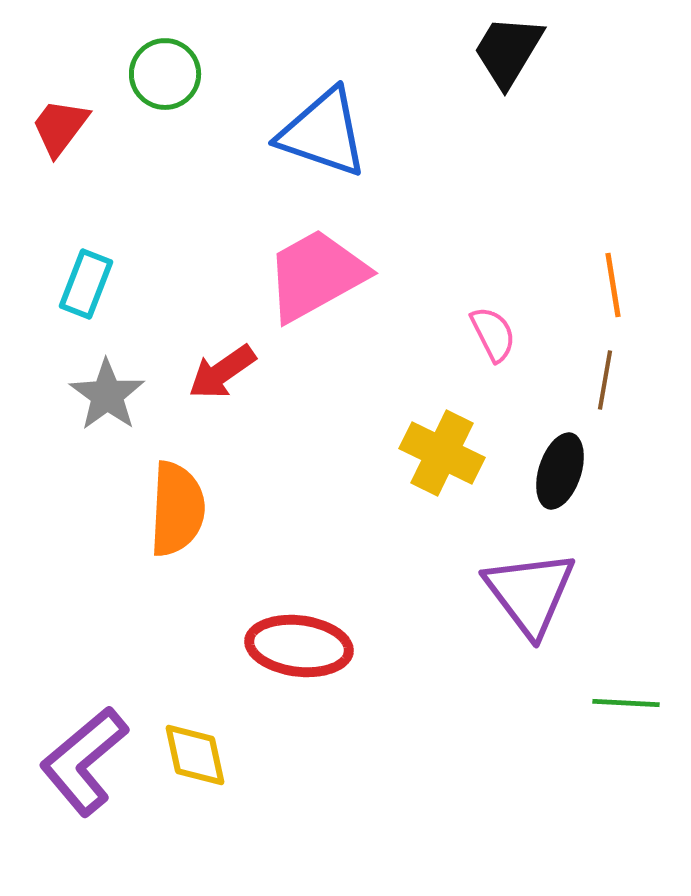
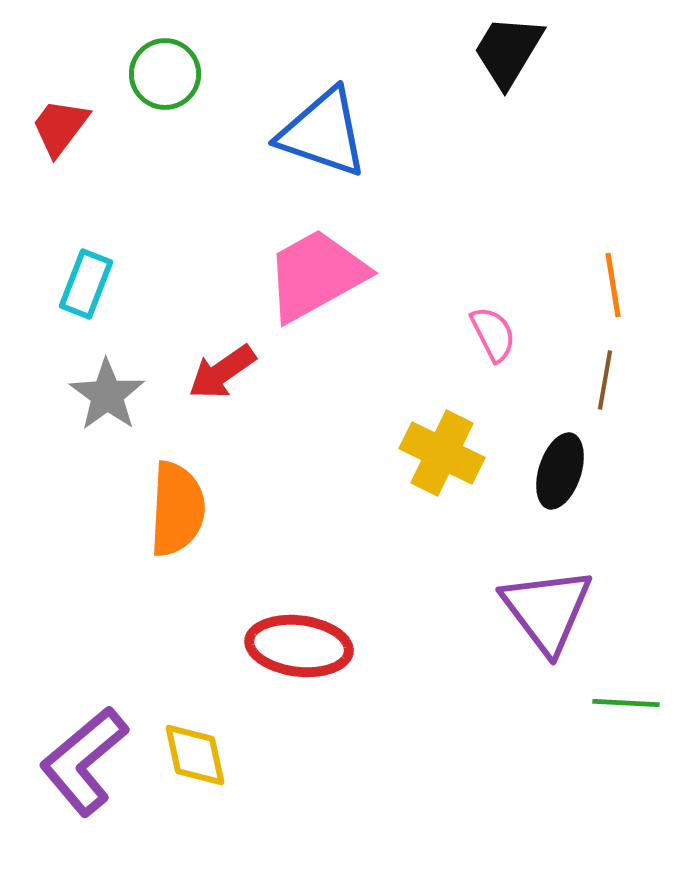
purple triangle: moved 17 px right, 17 px down
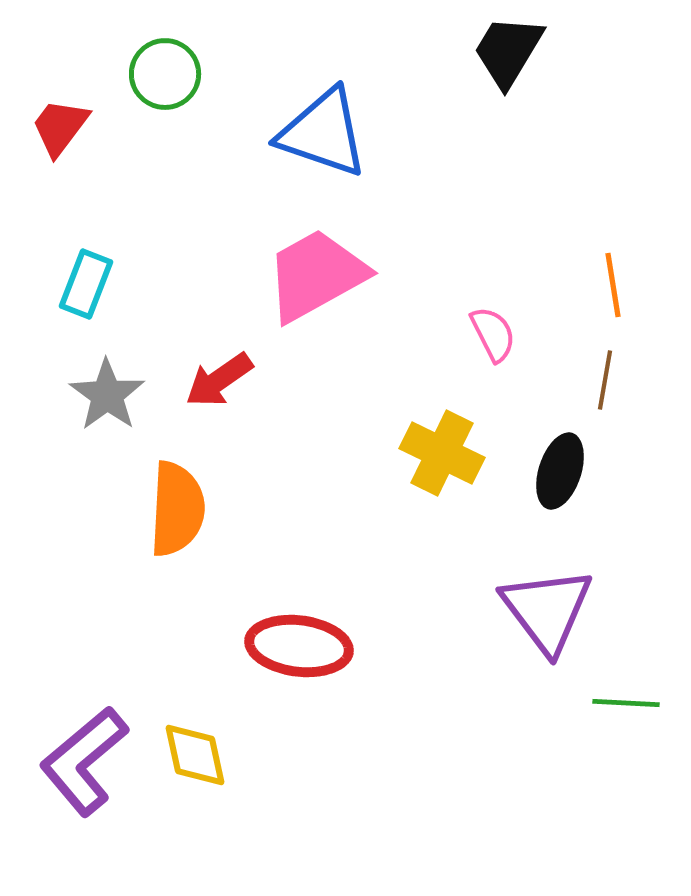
red arrow: moved 3 px left, 8 px down
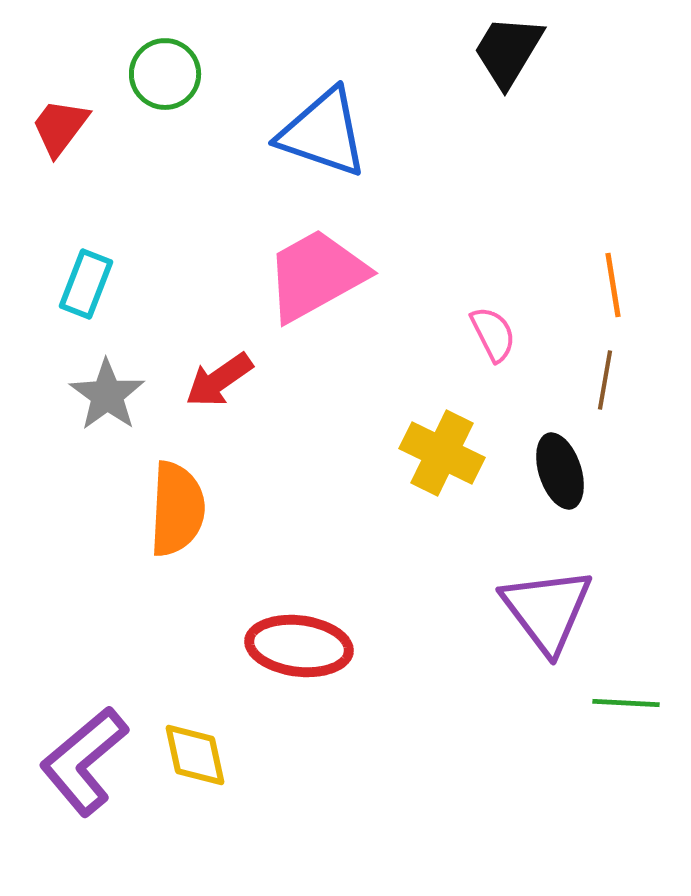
black ellipse: rotated 36 degrees counterclockwise
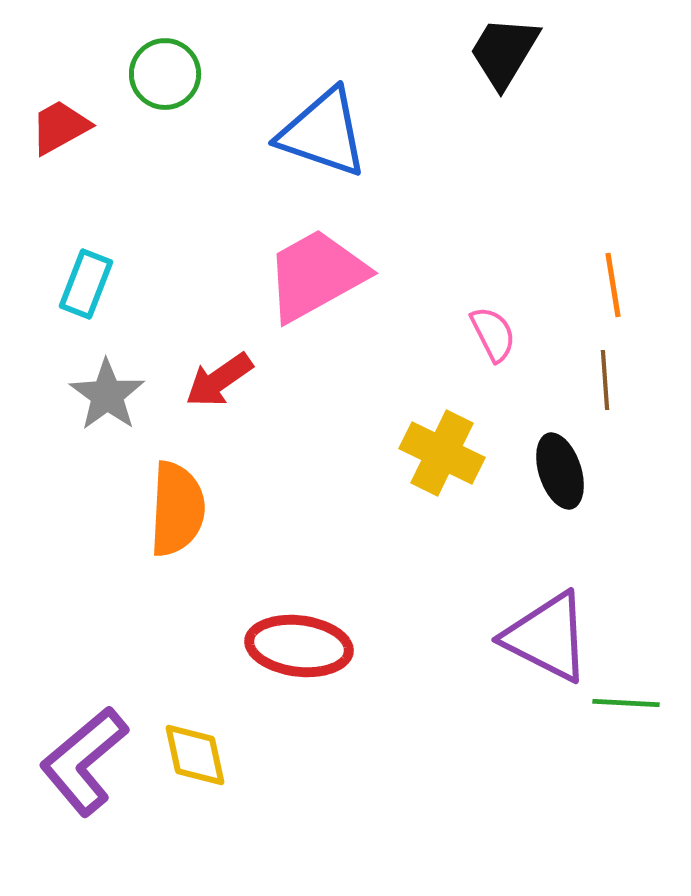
black trapezoid: moved 4 px left, 1 px down
red trapezoid: rotated 24 degrees clockwise
brown line: rotated 14 degrees counterclockwise
purple triangle: moved 27 px down; rotated 26 degrees counterclockwise
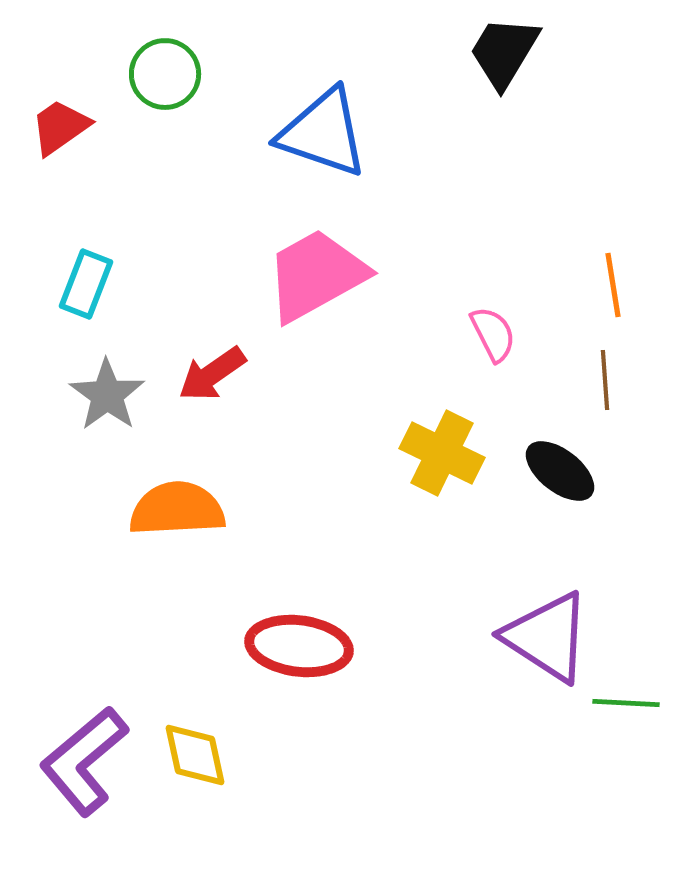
red trapezoid: rotated 6 degrees counterclockwise
red arrow: moved 7 px left, 6 px up
black ellipse: rotated 34 degrees counterclockwise
orange semicircle: rotated 96 degrees counterclockwise
purple triangle: rotated 6 degrees clockwise
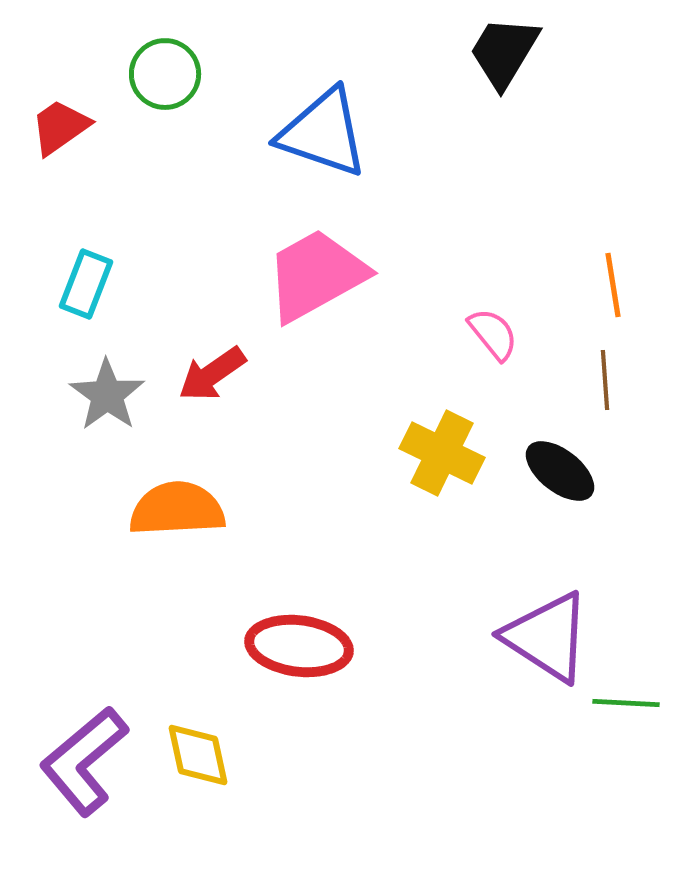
pink semicircle: rotated 12 degrees counterclockwise
yellow diamond: moved 3 px right
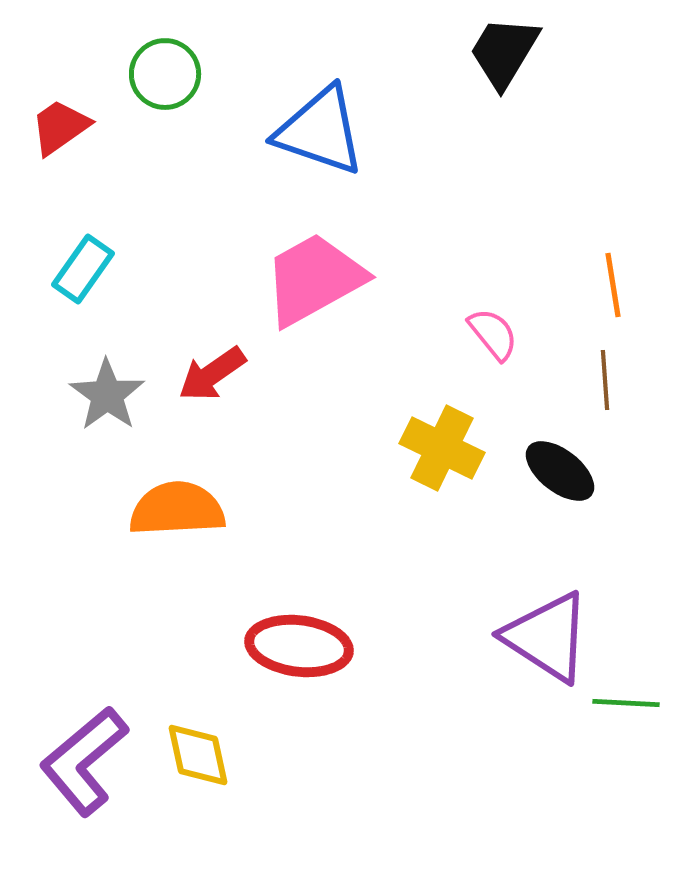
blue triangle: moved 3 px left, 2 px up
pink trapezoid: moved 2 px left, 4 px down
cyan rectangle: moved 3 px left, 15 px up; rotated 14 degrees clockwise
yellow cross: moved 5 px up
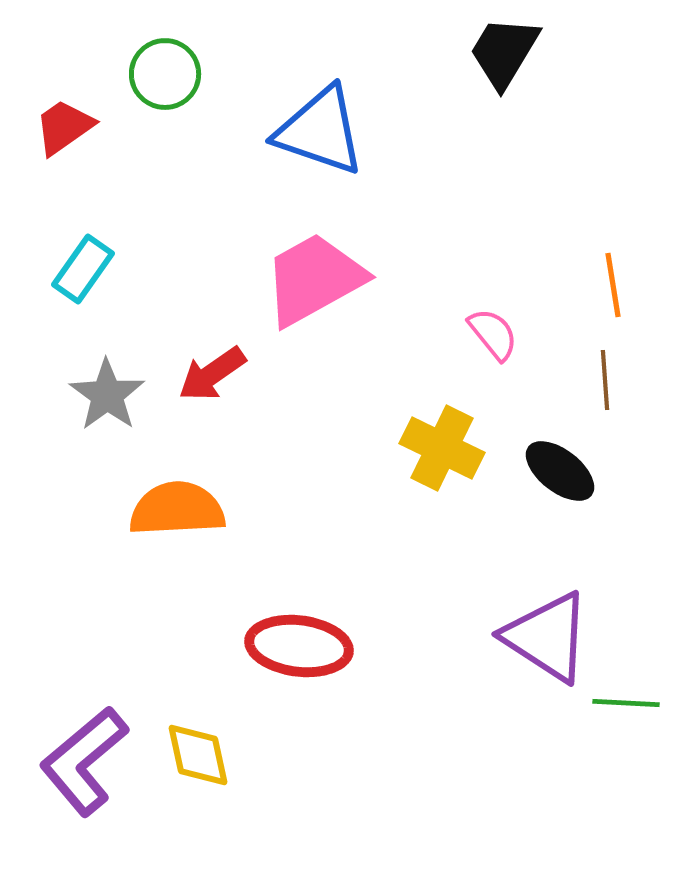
red trapezoid: moved 4 px right
